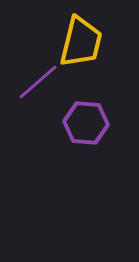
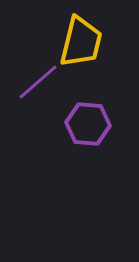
purple hexagon: moved 2 px right, 1 px down
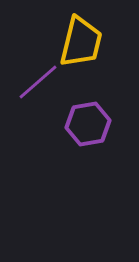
purple hexagon: rotated 15 degrees counterclockwise
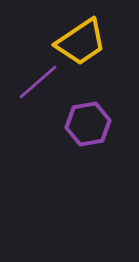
yellow trapezoid: rotated 42 degrees clockwise
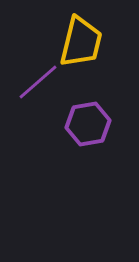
yellow trapezoid: rotated 42 degrees counterclockwise
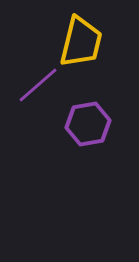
purple line: moved 3 px down
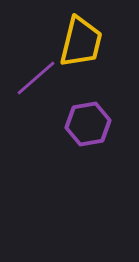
purple line: moved 2 px left, 7 px up
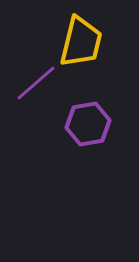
purple line: moved 5 px down
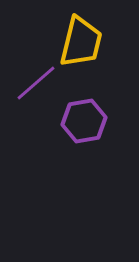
purple hexagon: moved 4 px left, 3 px up
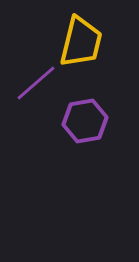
purple hexagon: moved 1 px right
